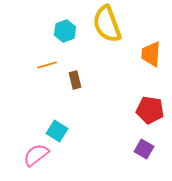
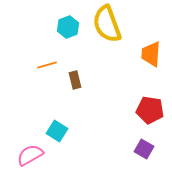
cyan hexagon: moved 3 px right, 4 px up
pink semicircle: moved 6 px left; rotated 8 degrees clockwise
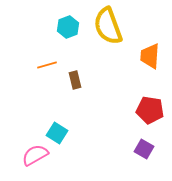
yellow semicircle: moved 1 px right, 2 px down
orange trapezoid: moved 1 px left, 2 px down
cyan square: moved 2 px down
pink semicircle: moved 5 px right
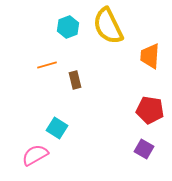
yellow semicircle: rotated 6 degrees counterclockwise
cyan square: moved 5 px up
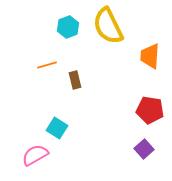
purple square: rotated 18 degrees clockwise
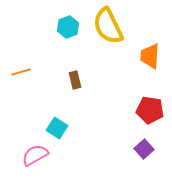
orange line: moved 26 px left, 7 px down
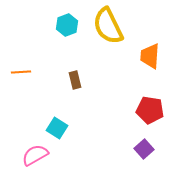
cyan hexagon: moved 1 px left, 2 px up
orange line: rotated 12 degrees clockwise
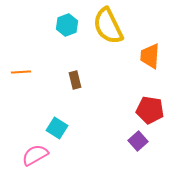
purple square: moved 6 px left, 8 px up
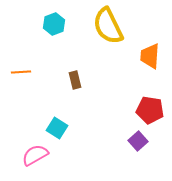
cyan hexagon: moved 13 px left, 1 px up
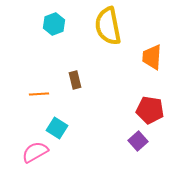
yellow semicircle: rotated 15 degrees clockwise
orange trapezoid: moved 2 px right, 1 px down
orange line: moved 18 px right, 22 px down
pink semicircle: moved 3 px up
